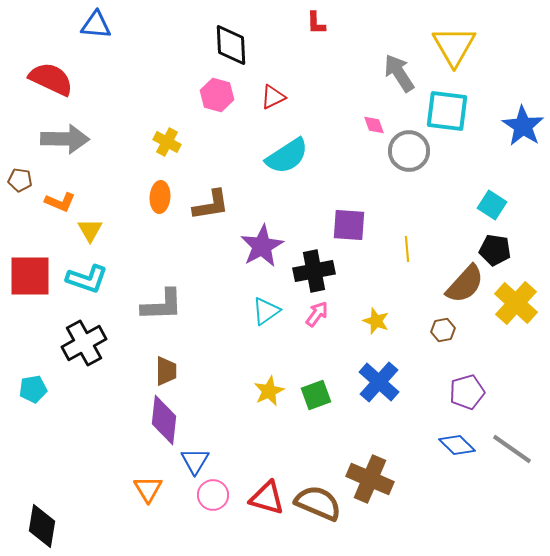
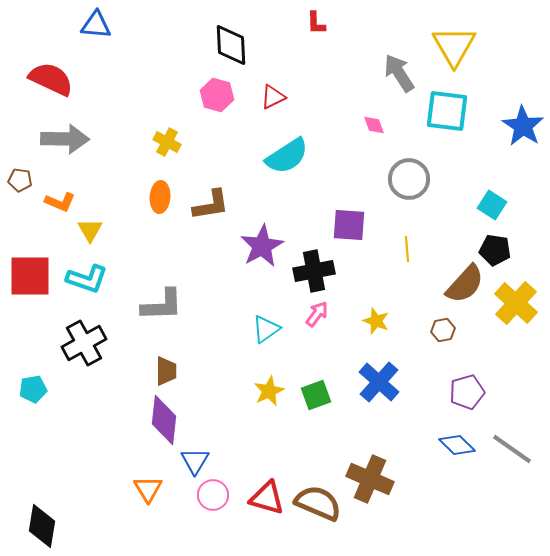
gray circle at (409, 151): moved 28 px down
cyan triangle at (266, 311): moved 18 px down
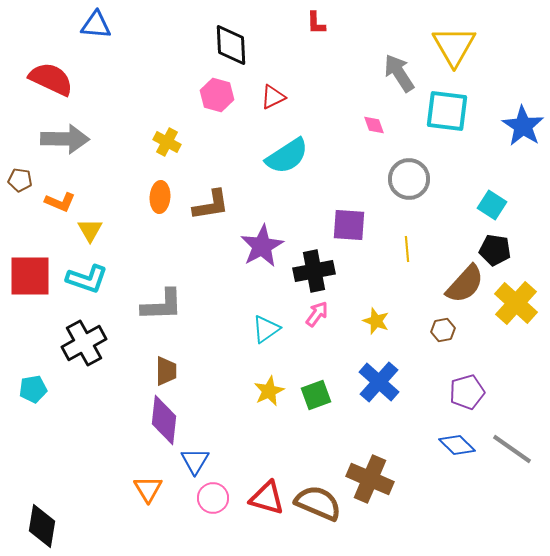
pink circle at (213, 495): moved 3 px down
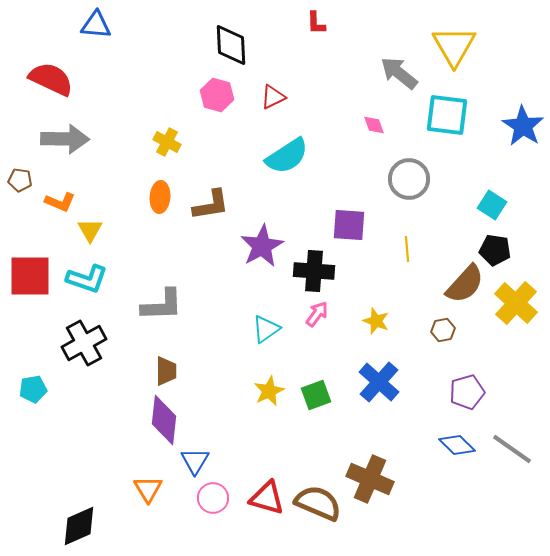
gray arrow at (399, 73): rotated 18 degrees counterclockwise
cyan square at (447, 111): moved 4 px down
black cross at (314, 271): rotated 15 degrees clockwise
black diamond at (42, 526): moved 37 px right; rotated 57 degrees clockwise
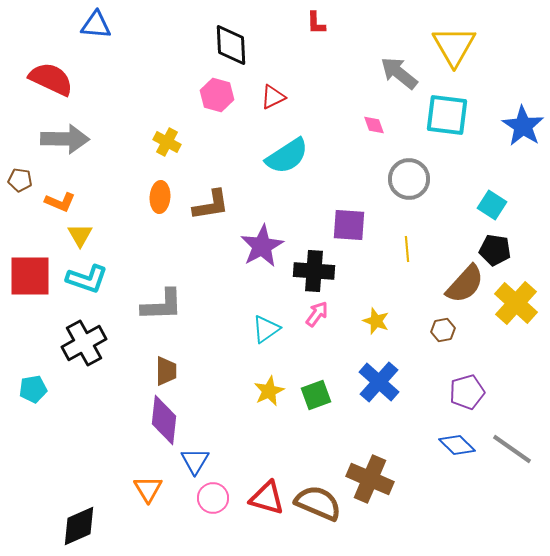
yellow triangle at (90, 230): moved 10 px left, 5 px down
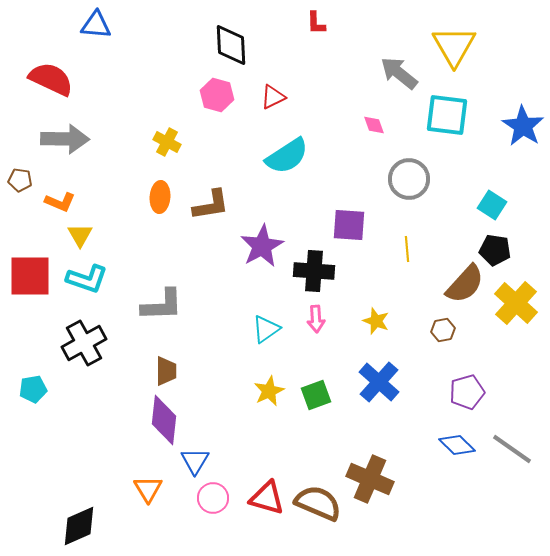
pink arrow at (317, 314): moved 1 px left, 5 px down; rotated 140 degrees clockwise
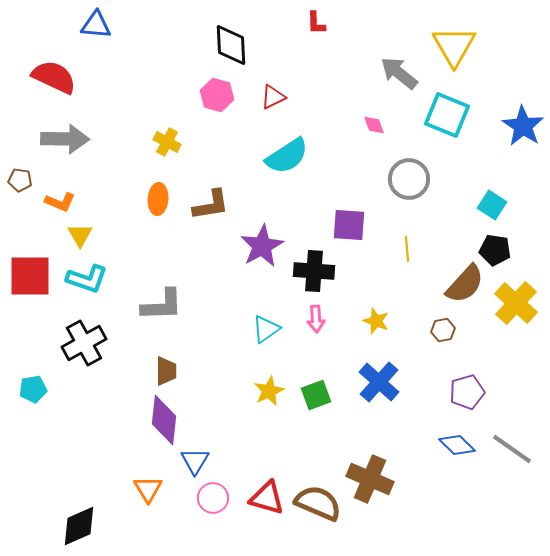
red semicircle at (51, 79): moved 3 px right, 2 px up
cyan square at (447, 115): rotated 15 degrees clockwise
orange ellipse at (160, 197): moved 2 px left, 2 px down
